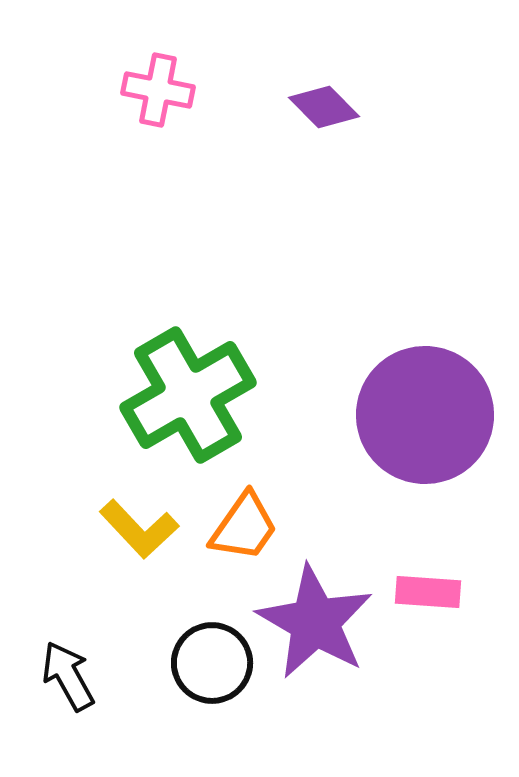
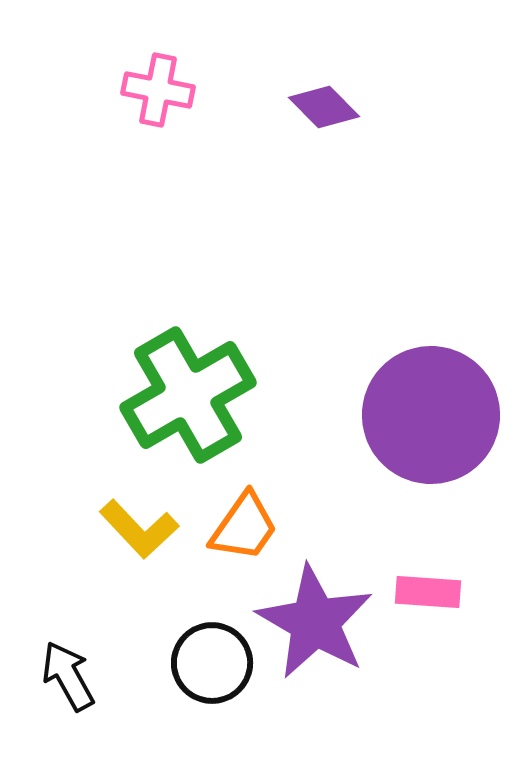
purple circle: moved 6 px right
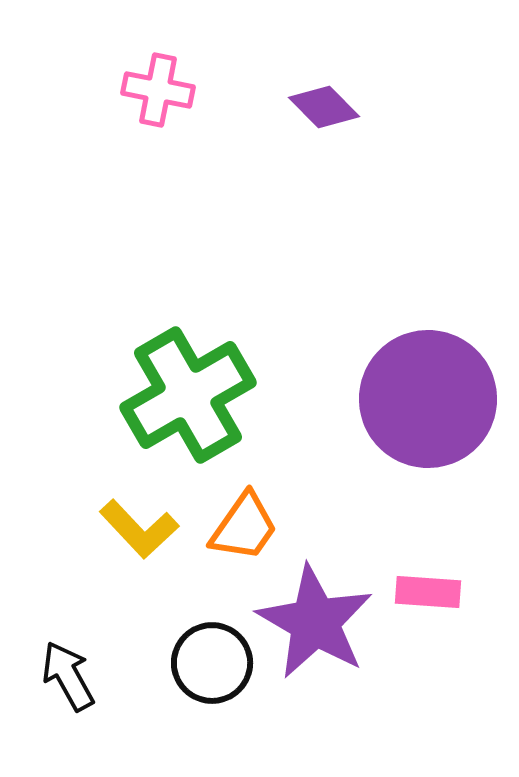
purple circle: moved 3 px left, 16 px up
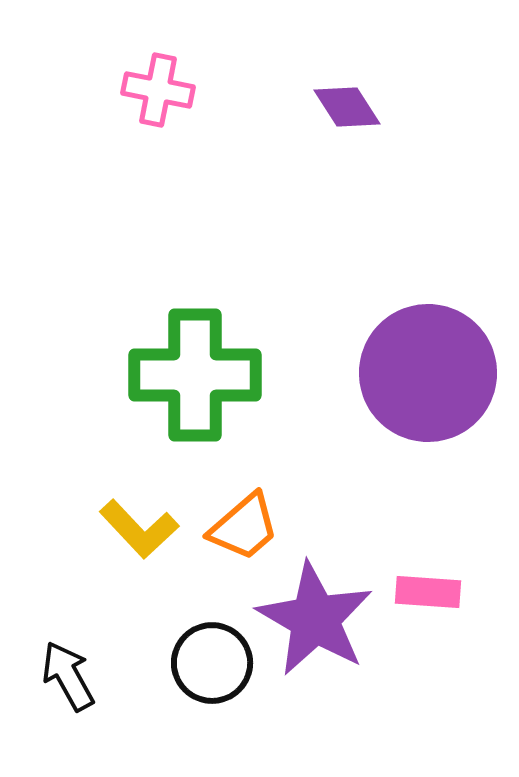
purple diamond: moved 23 px right; rotated 12 degrees clockwise
green cross: moved 7 px right, 20 px up; rotated 30 degrees clockwise
purple circle: moved 26 px up
orange trapezoid: rotated 14 degrees clockwise
purple star: moved 3 px up
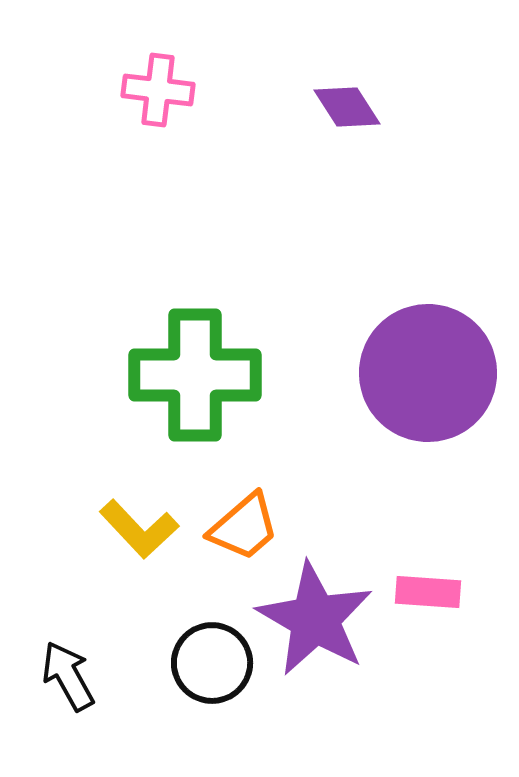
pink cross: rotated 4 degrees counterclockwise
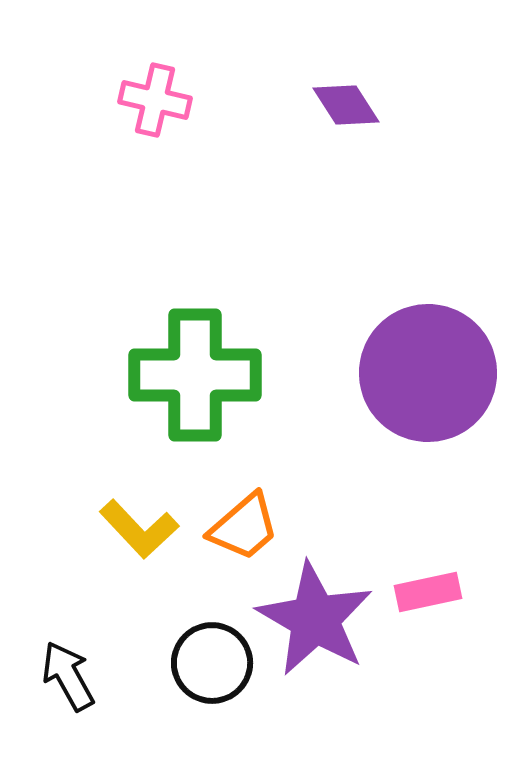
pink cross: moved 3 px left, 10 px down; rotated 6 degrees clockwise
purple diamond: moved 1 px left, 2 px up
pink rectangle: rotated 16 degrees counterclockwise
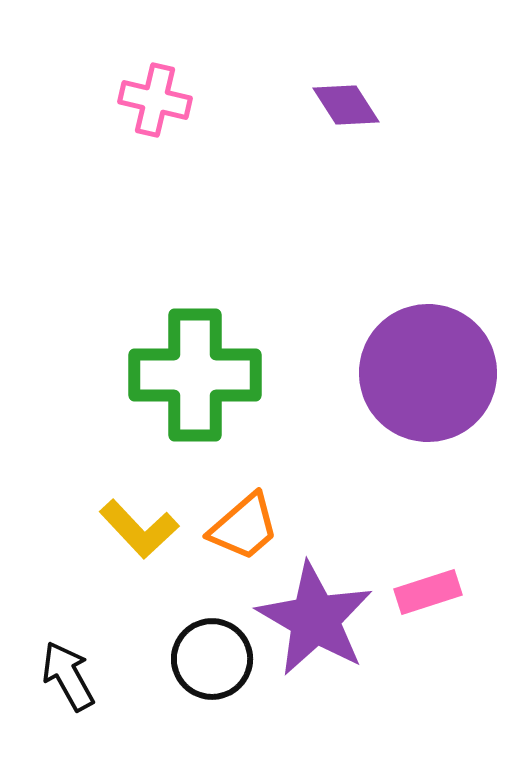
pink rectangle: rotated 6 degrees counterclockwise
black circle: moved 4 px up
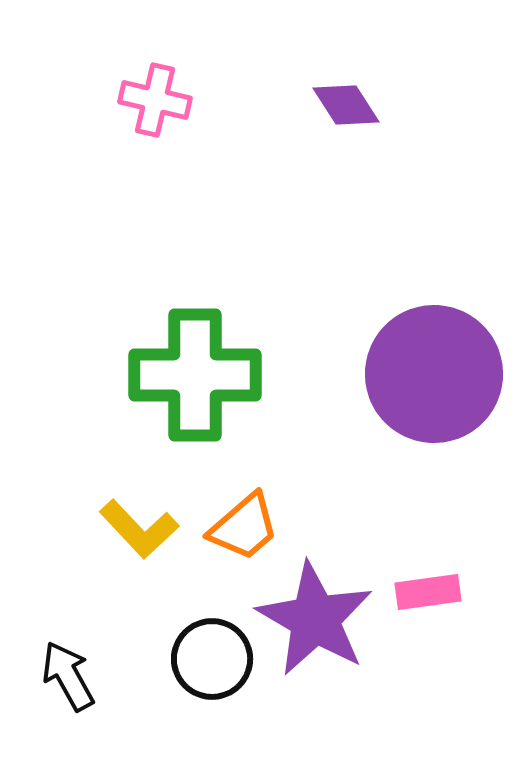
purple circle: moved 6 px right, 1 px down
pink rectangle: rotated 10 degrees clockwise
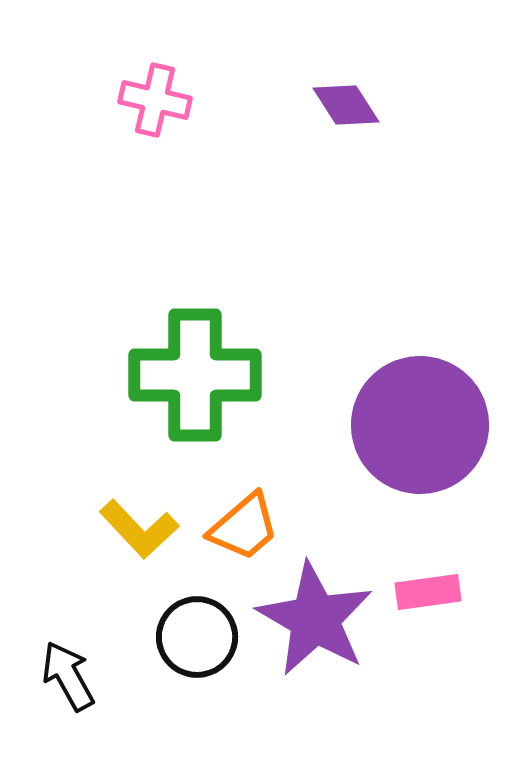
purple circle: moved 14 px left, 51 px down
black circle: moved 15 px left, 22 px up
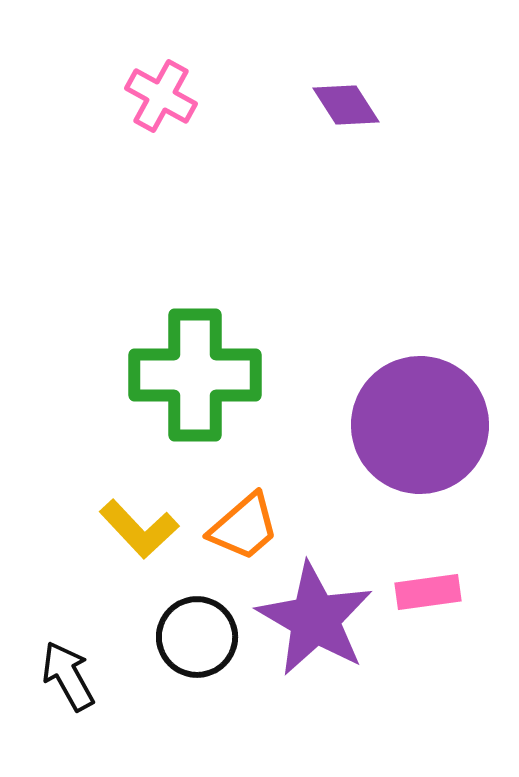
pink cross: moved 6 px right, 4 px up; rotated 16 degrees clockwise
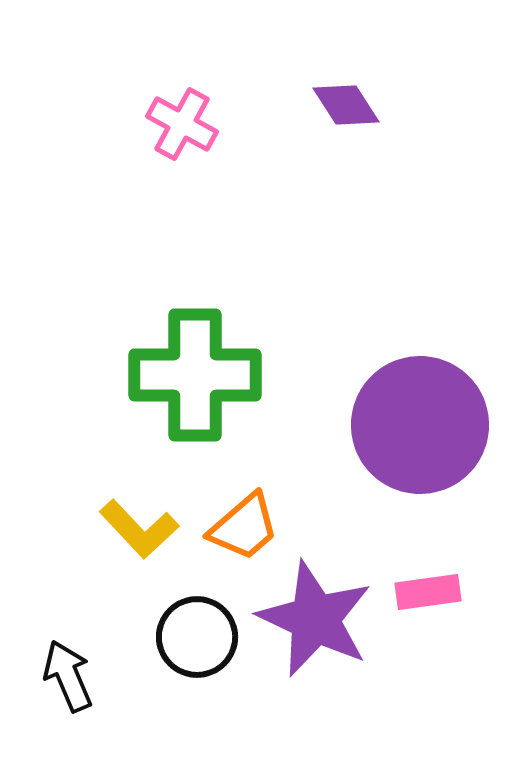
pink cross: moved 21 px right, 28 px down
purple star: rotated 5 degrees counterclockwise
black arrow: rotated 6 degrees clockwise
